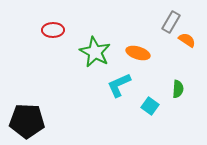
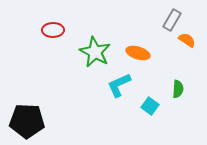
gray rectangle: moved 1 px right, 2 px up
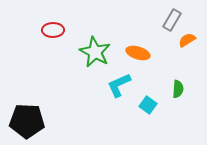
orange semicircle: rotated 66 degrees counterclockwise
cyan square: moved 2 px left, 1 px up
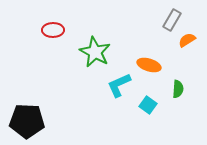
orange ellipse: moved 11 px right, 12 px down
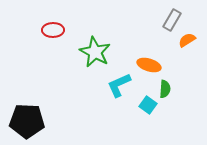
green semicircle: moved 13 px left
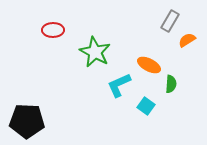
gray rectangle: moved 2 px left, 1 px down
orange ellipse: rotated 10 degrees clockwise
green semicircle: moved 6 px right, 5 px up
cyan square: moved 2 px left, 1 px down
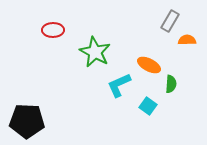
orange semicircle: rotated 30 degrees clockwise
cyan square: moved 2 px right
